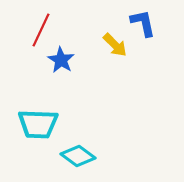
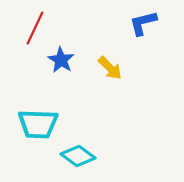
blue L-shape: rotated 92 degrees counterclockwise
red line: moved 6 px left, 2 px up
yellow arrow: moved 5 px left, 23 px down
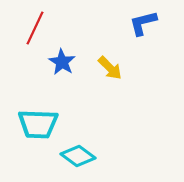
blue star: moved 1 px right, 2 px down
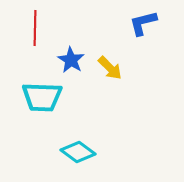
red line: rotated 24 degrees counterclockwise
blue star: moved 9 px right, 2 px up
cyan trapezoid: moved 4 px right, 27 px up
cyan diamond: moved 4 px up
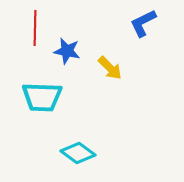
blue L-shape: rotated 12 degrees counterclockwise
blue star: moved 4 px left, 9 px up; rotated 20 degrees counterclockwise
cyan diamond: moved 1 px down
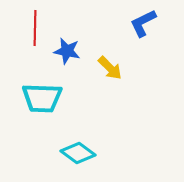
cyan trapezoid: moved 1 px down
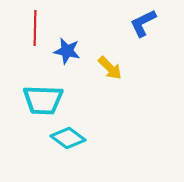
cyan trapezoid: moved 1 px right, 2 px down
cyan diamond: moved 10 px left, 15 px up
